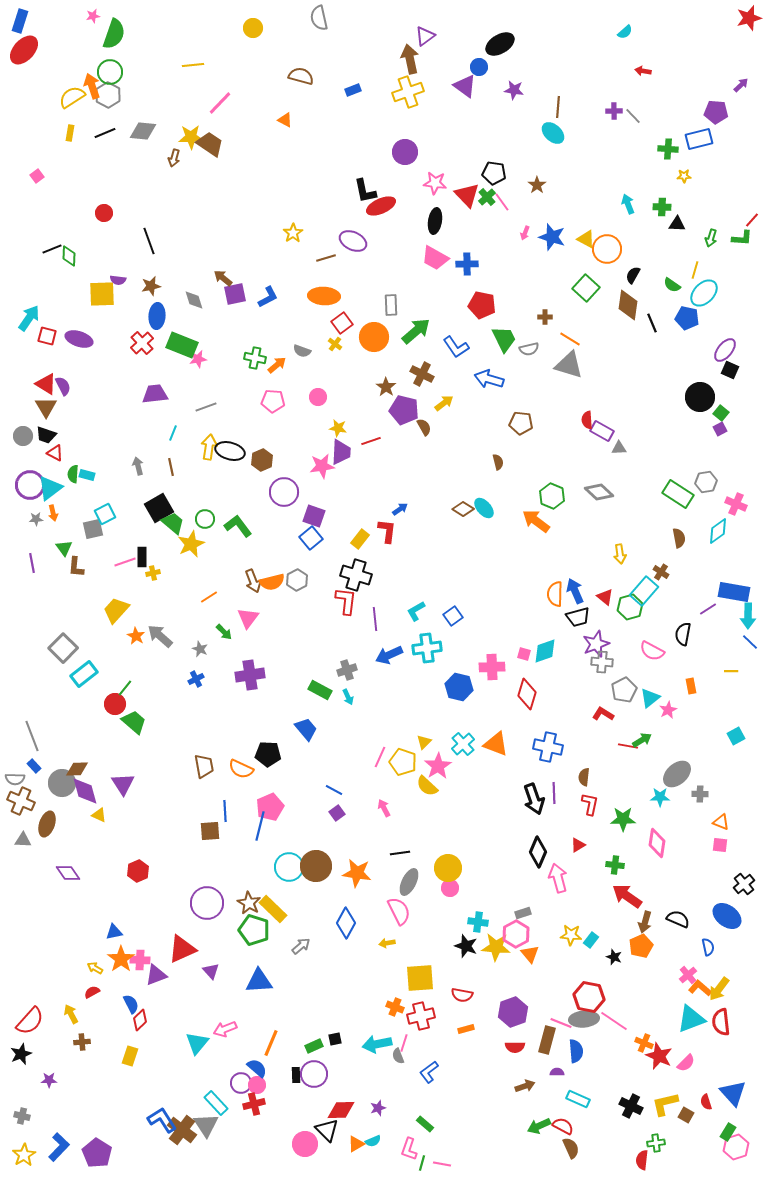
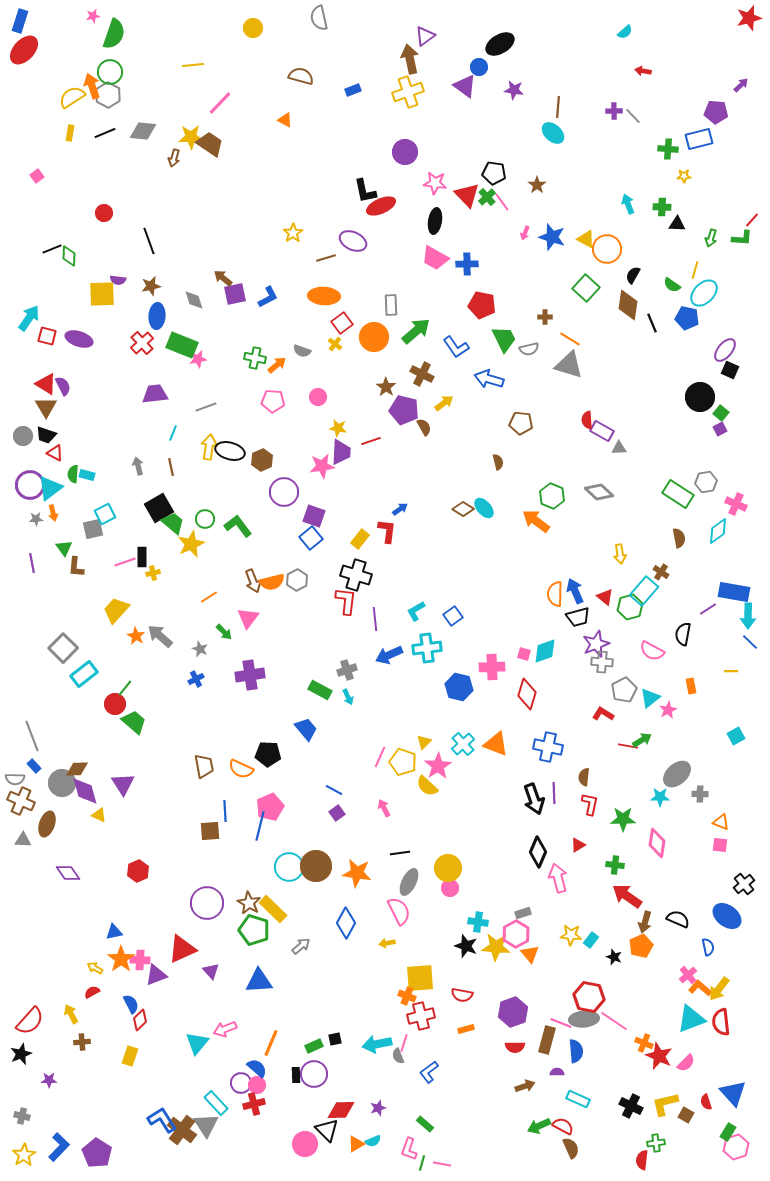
orange cross at (395, 1007): moved 12 px right, 11 px up
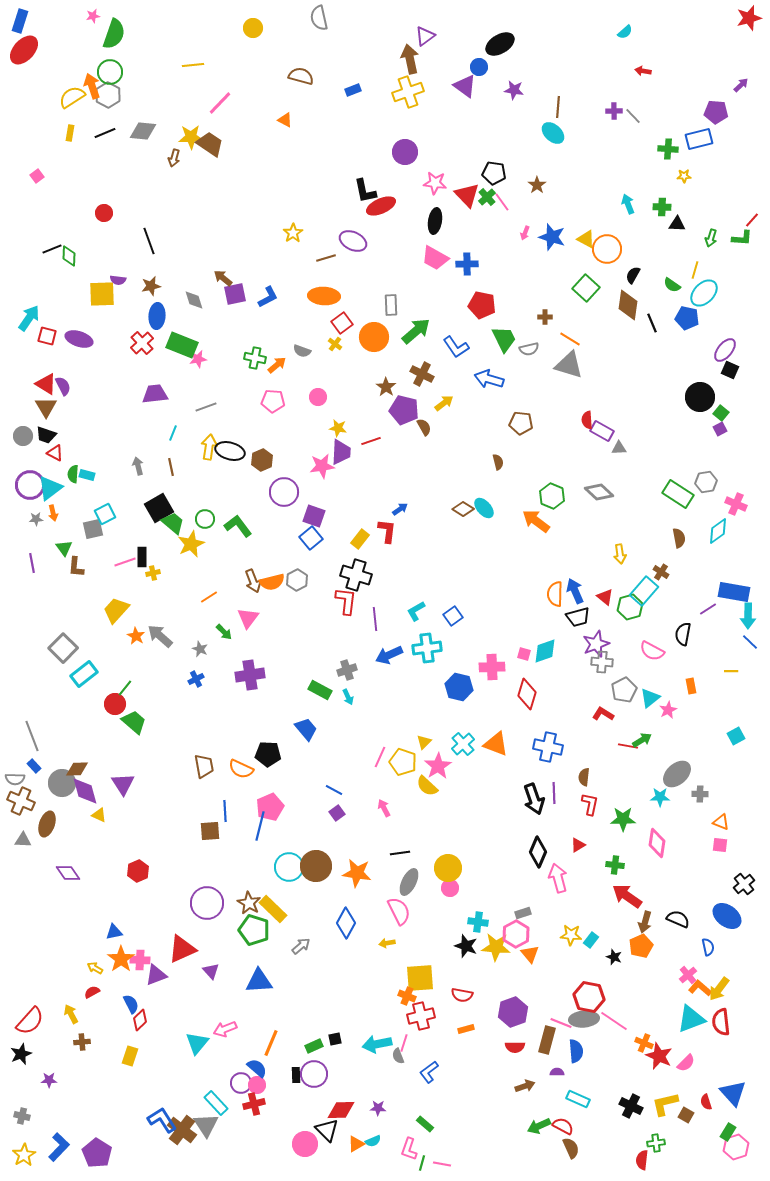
purple star at (378, 1108): rotated 21 degrees clockwise
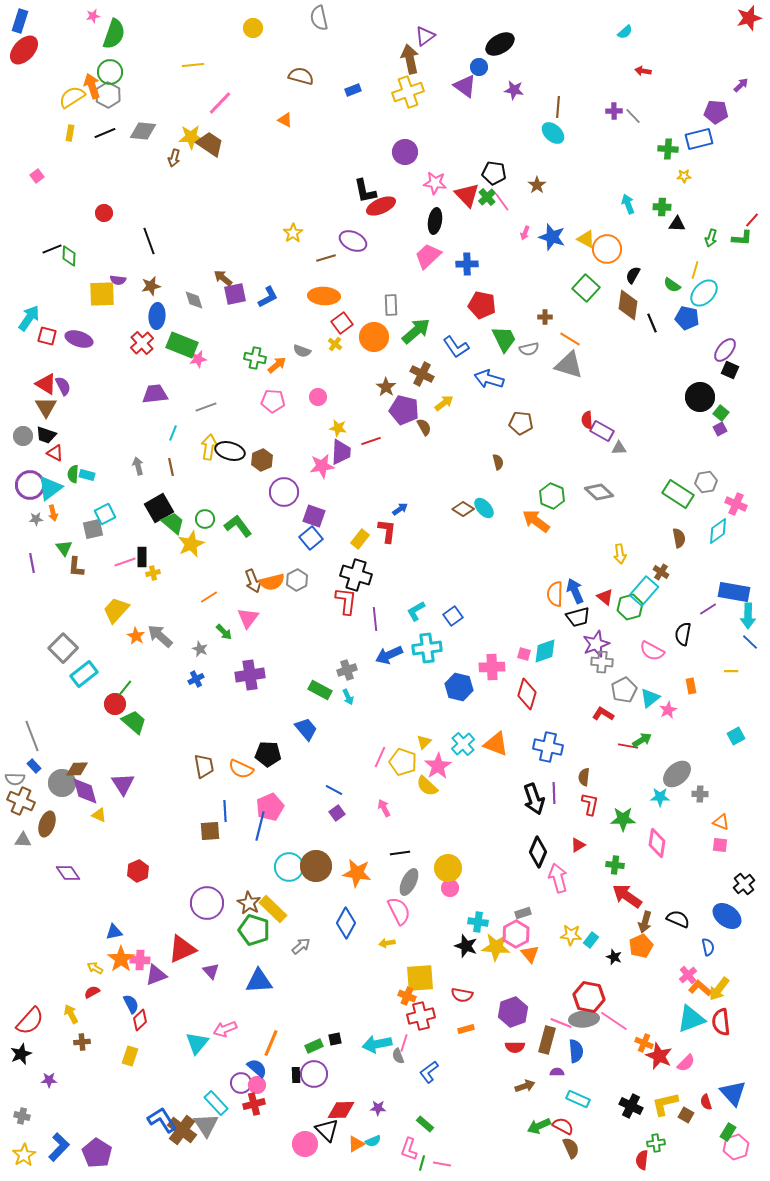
pink trapezoid at (435, 258): moved 7 px left, 2 px up; rotated 108 degrees clockwise
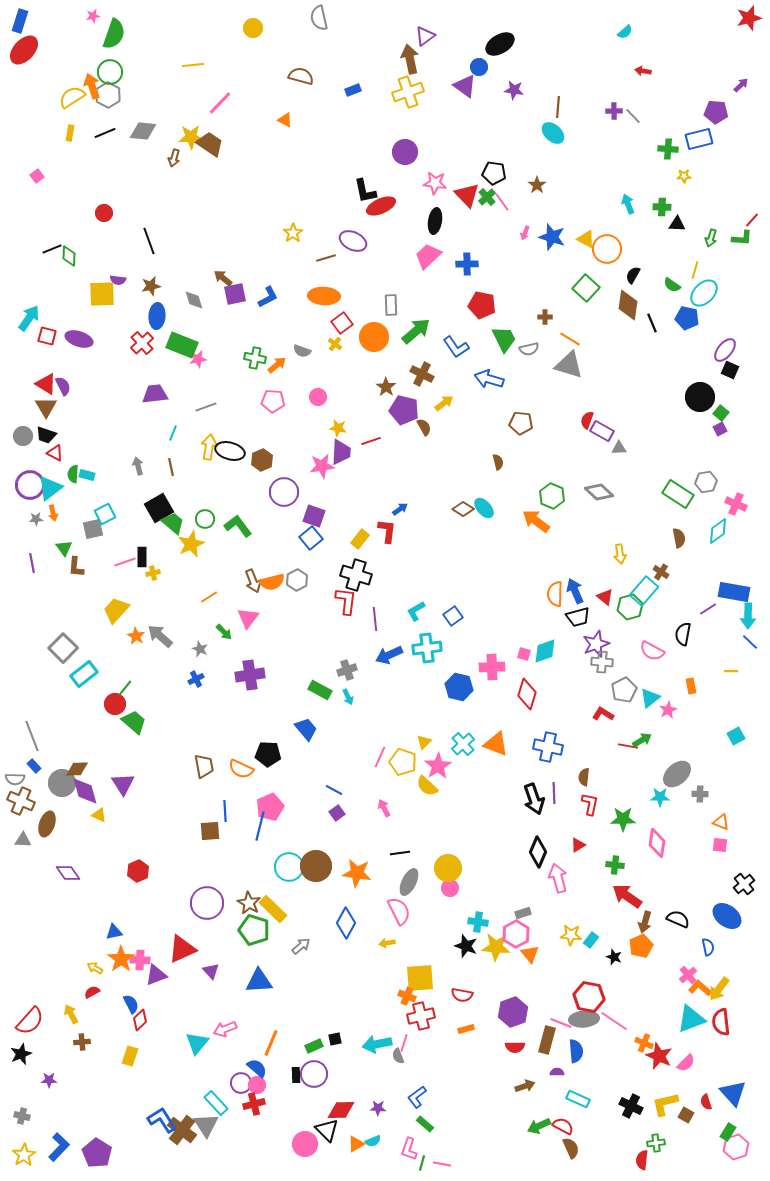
red semicircle at (587, 420): rotated 24 degrees clockwise
blue L-shape at (429, 1072): moved 12 px left, 25 px down
